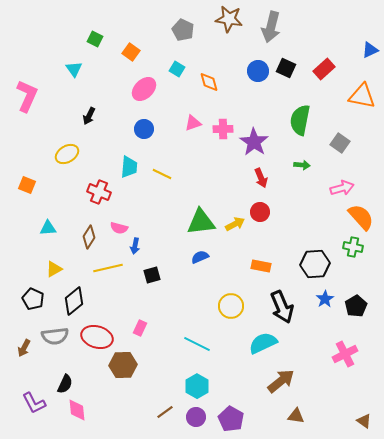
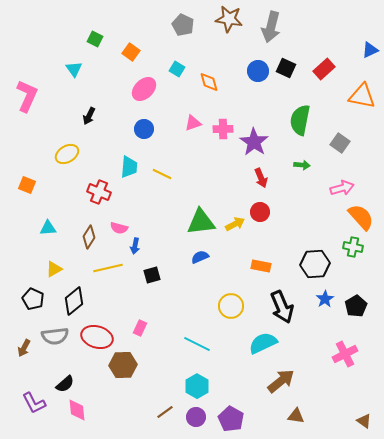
gray pentagon at (183, 30): moved 5 px up
black semicircle at (65, 384): rotated 24 degrees clockwise
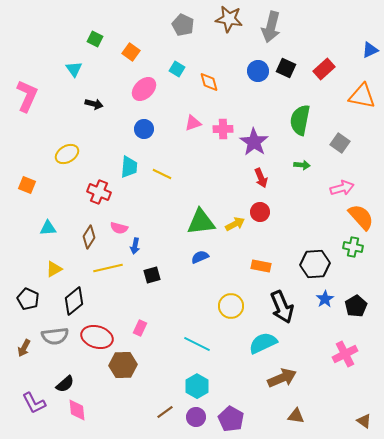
black arrow at (89, 116): moved 5 px right, 12 px up; rotated 102 degrees counterclockwise
black pentagon at (33, 299): moved 5 px left
brown arrow at (281, 381): moved 1 px right, 3 px up; rotated 16 degrees clockwise
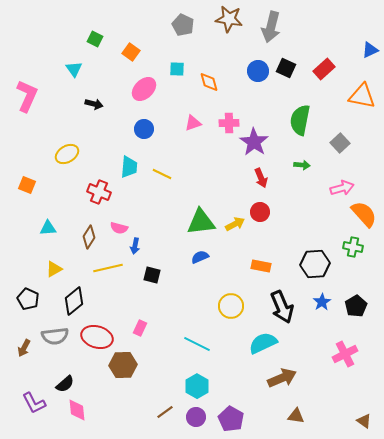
cyan square at (177, 69): rotated 28 degrees counterclockwise
pink cross at (223, 129): moved 6 px right, 6 px up
gray square at (340, 143): rotated 12 degrees clockwise
orange semicircle at (361, 217): moved 3 px right, 3 px up
black square at (152, 275): rotated 30 degrees clockwise
blue star at (325, 299): moved 3 px left, 3 px down
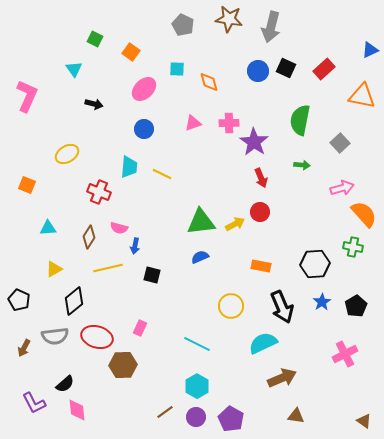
black pentagon at (28, 299): moved 9 px left, 1 px down
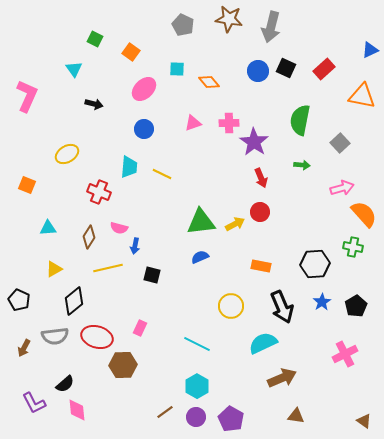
orange diamond at (209, 82): rotated 25 degrees counterclockwise
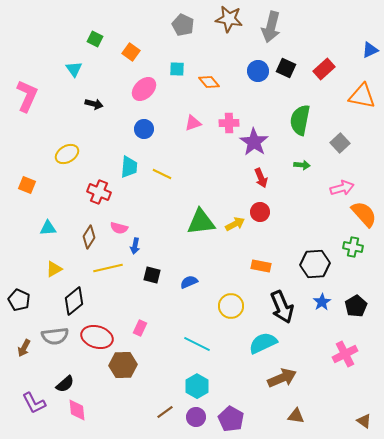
blue semicircle at (200, 257): moved 11 px left, 25 px down
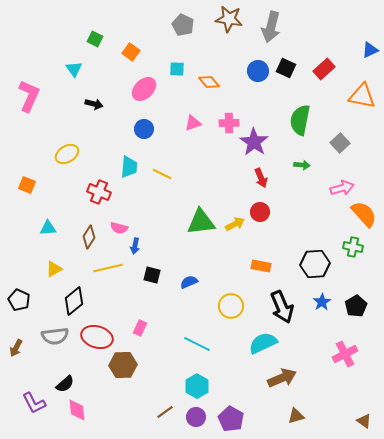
pink L-shape at (27, 96): moved 2 px right
brown arrow at (24, 348): moved 8 px left
brown triangle at (296, 416): rotated 24 degrees counterclockwise
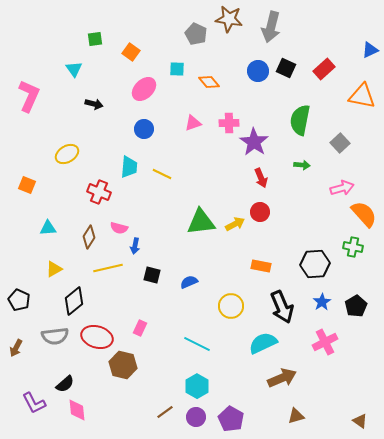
gray pentagon at (183, 25): moved 13 px right, 9 px down
green square at (95, 39): rotated 35 degrees counterclockwise
pink cross at (345, 354): moved 20 px left, 12 px up
brown hexagon at (123, 365): rotated 16 degrees clockwise
brown triangle at (364, 421): moved 4 px left
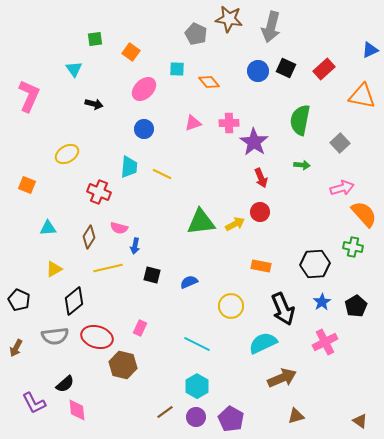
black arrow at (282, 307): moved 1 px right, 2 px down
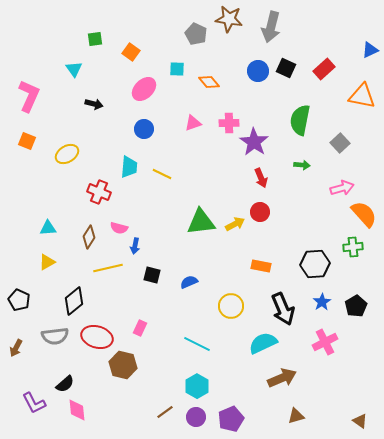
orange square at (27, 185): moved 44 px up
green cross at (353, 247): rotated 18 degrees counterclockwise
yellow triangle at (54, 269): moved 7 px left, 7 px up
purple pentagon at (231, 419): rotated 20 degrees clockwise
